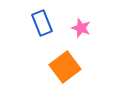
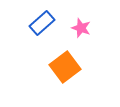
blue rectangle: rotated 70 degrees clockwise
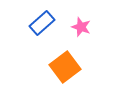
pink star: moved 1 px up
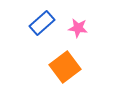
pink star: moved 3 px left, 1 px down; rotated 12 degrees counterclockwise
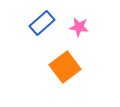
pink star: moved 1 px right, 1 px up
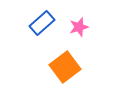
pink star: rotated 24 degrees counterclockwise
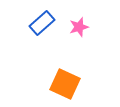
orange square: moved 17 px down; rotated 28 degrees counterclockwise
